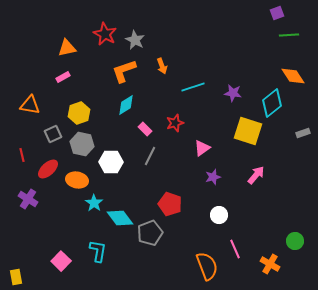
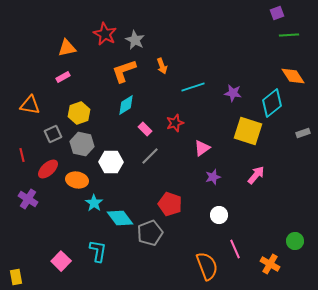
gray line at (150, 156): rotated 18 degrees clockwise
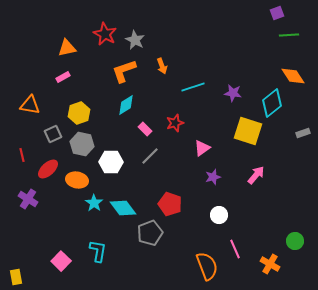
cyan diamond at (120, 218): moved 3 px right, 10 px up
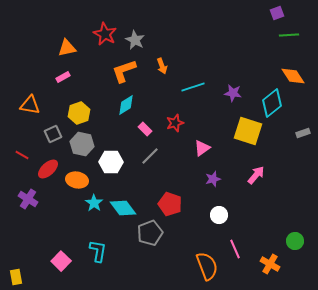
red line at (22, 155): rotated 48 degrees counterclockwise
purple star at (213, 177): moved 2 px down
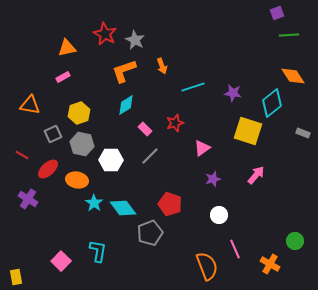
gray rectangle at (303, 133): rotated 40 degrees clockwise
white hexagon at (111, 162): moved 2 px up
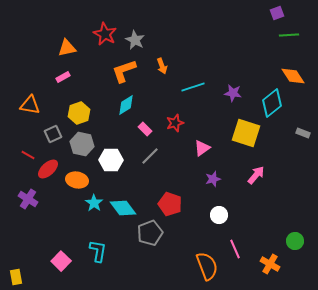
yellow square at (248, 131): moved 2 px left, 2 px down
red line at (22, 155): moved 6 px right
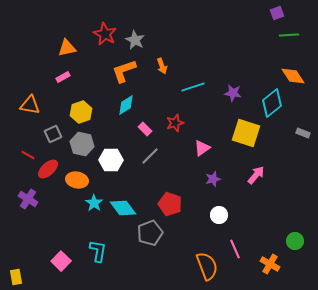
yellow hexagon at (79, 113): moved 2 px right, 1 px up
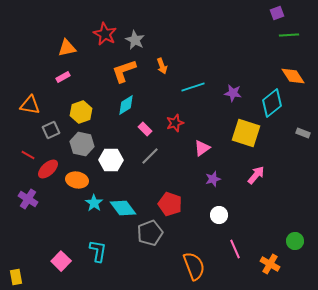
gray square at (53, 134): moved 2 px left, 4 px up
orange semicircle at (207, 266): moved 13 px left
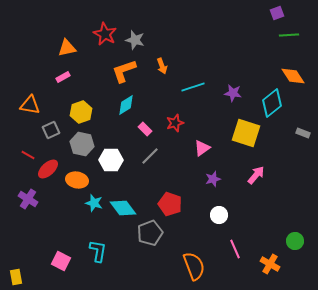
gray star at (135, 40): rotated 12 degrees counterclockwise
cyan star at (94, 203): rotated 18 degrees counterclockwise
pink square at (61, 261): rotated 18 degrees counterclockwise
